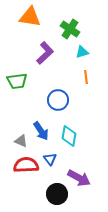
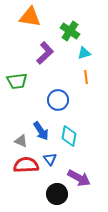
green cross: moved 2 px down
cyan triangle: moved 2 px right, 1 px down
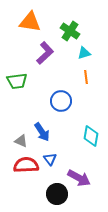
orange triangle: moved 5 px down
blue circle: moved 3 px right, 1 px down
blue arrow: moved 1 px right, 1 px down
cyan diamond: moved 22 px right
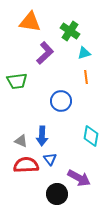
blue arrow: moved 4 px down; rotated 36 degrees clockwise
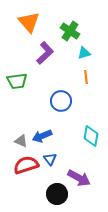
orange triangle: moved 1 px left; rotated 40 degrees clockwise
blue arrow: rotated 66 degrees clockwise
red semicircle: rotated 15 degrees counterclockwise
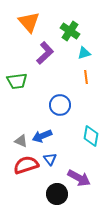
blue circle: moved 1 px left, 4 px down
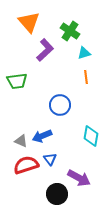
purple L-shape: moved 3 px up
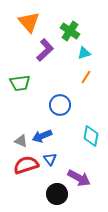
orange line: rotated 40 degrees clockwise
green trapezoid: moved 3 px right, 2 px down
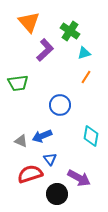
green trapezoid: moved 2 px left
red semicircle: moved 4 px right, 9 px down
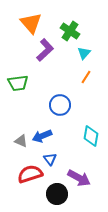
orange triangle: moved 2 px right, 1 px down
cyan triangle: rotated 32 degrees counterclockwise
